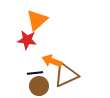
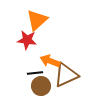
orange arrow: moved 2 px left
brown circle: moved 2 px right
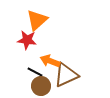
black line: moved 1 px up; rotated 35 degrees clockwise
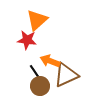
black line: rotated 28 degrees clockwise
brown circle: moved 1 px left
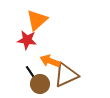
black line: moved 4 px left, 1 px down
brown circle: moved 2 px up
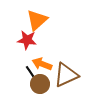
orange arrow: moved 8 px left, 3 px down
